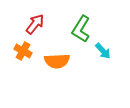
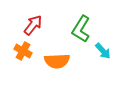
red arrow: moved 2 px left, 1 px down
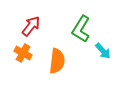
red arrow: moved 2 px left, 1 px down
orange cross: moved 2 px down
orange semicircle: rotated 80 degrees counterclockwise
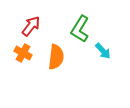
green L-shape: moved 1 px left
orange semicircle: moved 1 px left, 4 px up
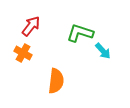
green L-shape: moved 4 px down; rotated 76 degrees clockwise
orange semicircle: moved 24 px down
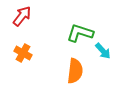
red arrow: moved 9 px left, 10 px up
orange semicircle: moved 19 px right, 10 px up
